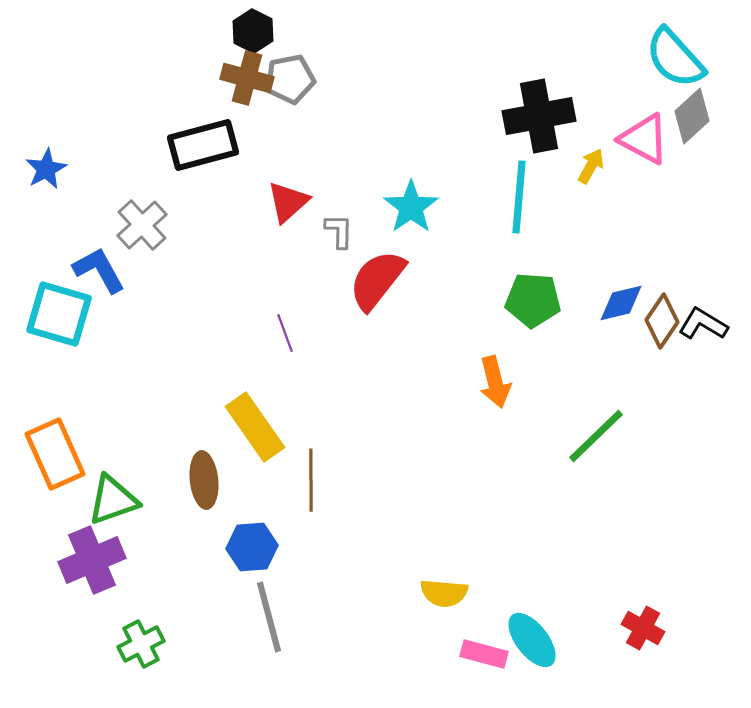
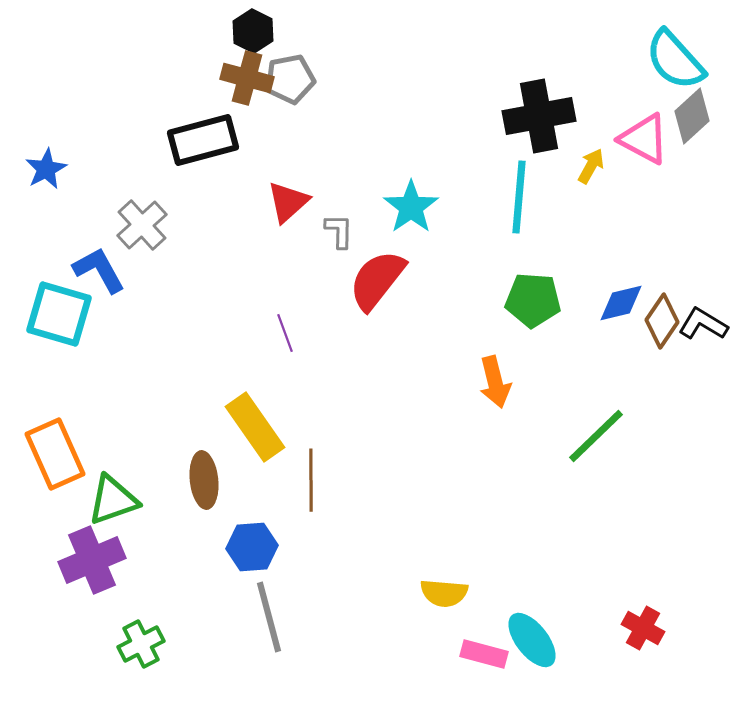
cyan semicircle: moved 2 px down
black rectangle: moved 5 px up
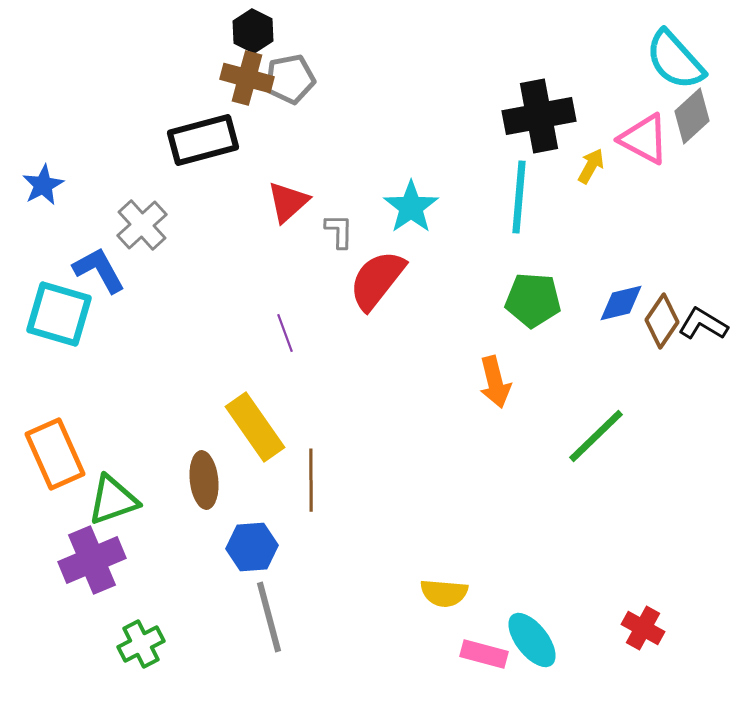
blue star: moved 3 px left, 16 px down
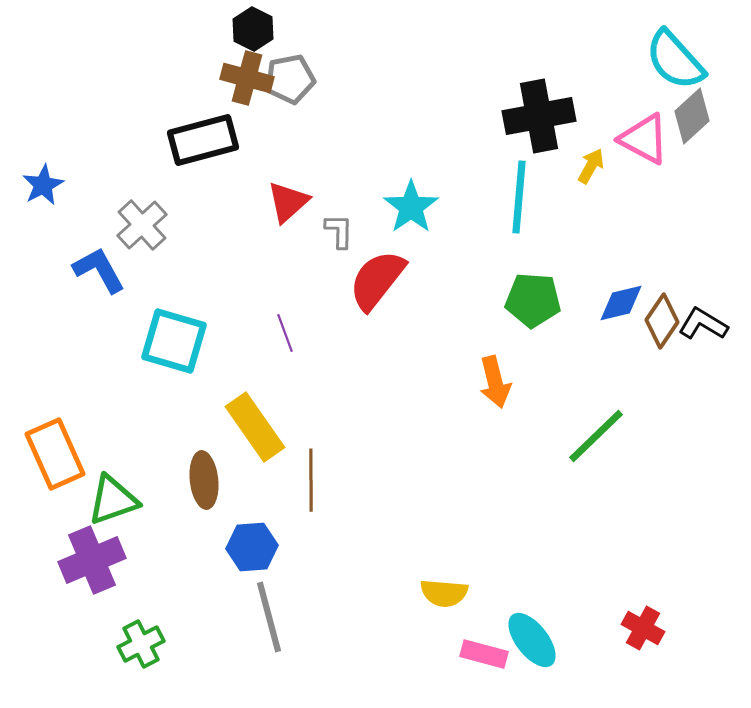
black hexagon: moved 2 px up
cyan square: moved 115 px right, 27 px down
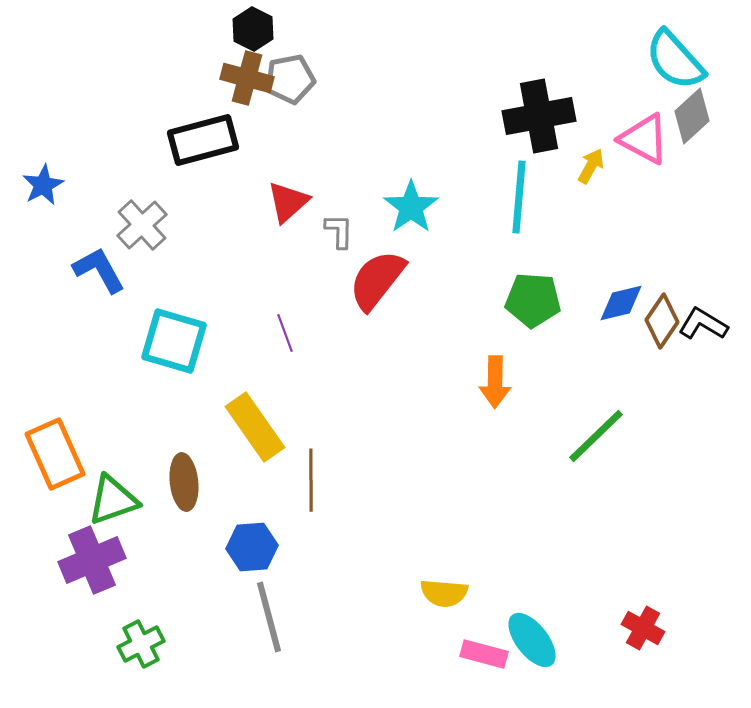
orange arrow: rotated 15 degrees clockwise
brown ellipse: moved 20 px left, 2 px down
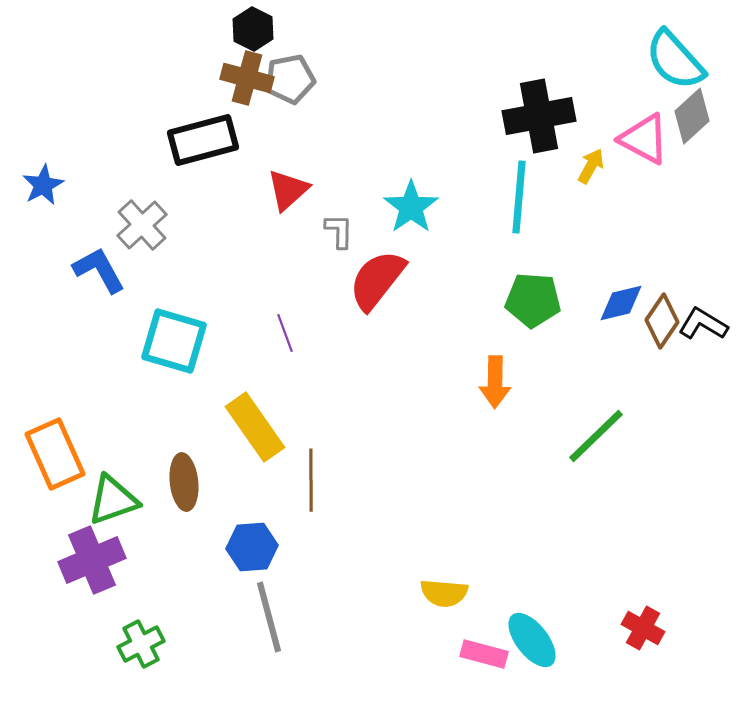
red triangle: moved 12 px up
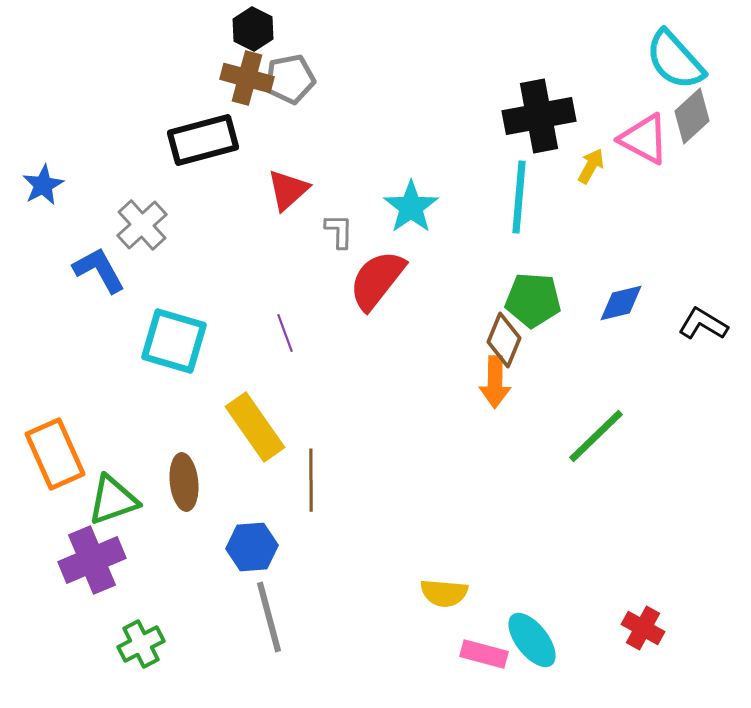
brown diamond: moved 158 px left, 19 px down; rotated 12 degrees counterclockwise
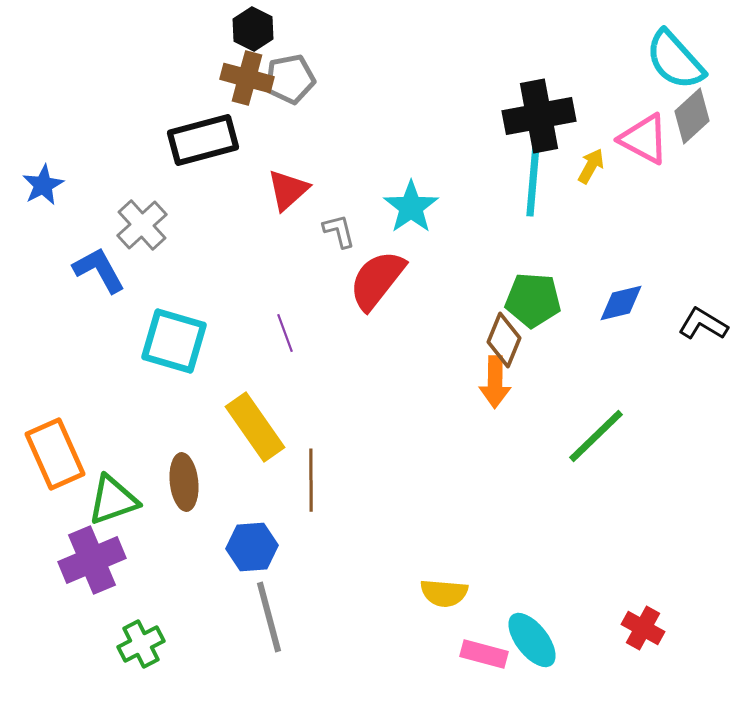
cyan line: moved 14 px right, 17 px up
gray L-shape: rotated 15 degrees counterclockwise
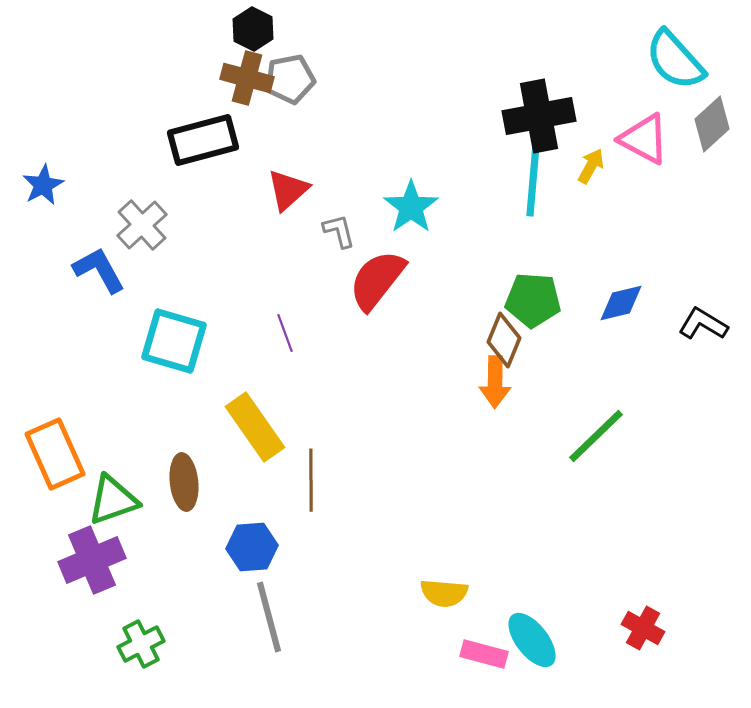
gray diamond: moved 20 px right, 8 px down
